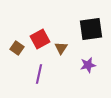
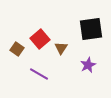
red square: rotated 12 degrees counterclockwise
brown square: moved 1 px down
purple star: rotated 14 degrees counterclockwise
purple line: rotated 72 degrees counterclockwise
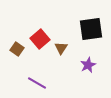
purple line: moved 2 px left, 9 px down
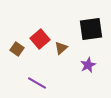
brown triangle: rotated 16 degrees clockwise
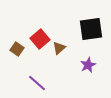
brown triangle: moved 2 px left
purple line: rotated 12 degrees clockwise
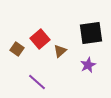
black square: moved 4 px down
brown triangle: moved 1 px right, 3 px down
purple line: moved 1 px up
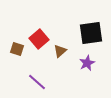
red square: moved 1 px left
brown square: rotated 16 degrees counterclockwise
purple star: moved 1 px left, 2 px up
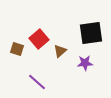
purple star: moved 2 px left; rotated 21 degrees clockwise
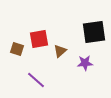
black square: moved 3 px right, 1 px up
red square: rotated 30 degrees clockwise
purple line: moved 1 px left, 2 px up
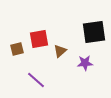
brown square: rotated 32 degrees counterclockwise
